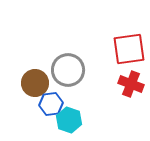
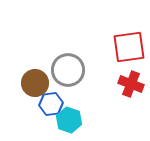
red square: moved 2 px up
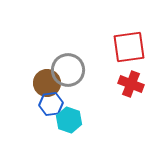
brown circle: moved 12 px right
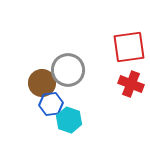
brown circle: moved 5 px left
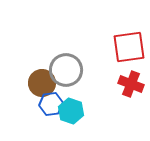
gray circle: moved 2 px left
cyan hexagon: moved 2 px right, 9 px up
